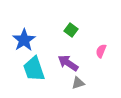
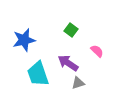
blue star: rotated 20 degrees clockwise
pink semicircle: moved 4 px left; rotated 112 degrees clockwise
cyan trapezoid: moved 4 px right, 5 px down
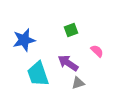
green square: rotated 32 degrees clockwise
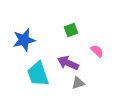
purple arrow: rotated 10 degrees counterclockwise
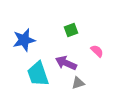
purple arrow: moved 2 px left
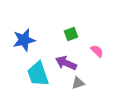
green square: moved 4 px down
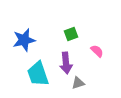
purple arrow: rotated 120 degrees counterclockwise
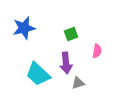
blue star: moved 12 px up
pink semicircle: rotated 56 degrees clockwise
cyan trapezoid: rotated 28 degrees counterclockwise
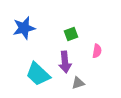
purple arrow: moved 1 px left, 1 px up
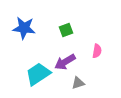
blue star: rotated 20 degrees clockwise
green square: moved 5 px left, 4 px up
purple arrow: rotated 65 degrees clockwise
cyan trapezoid: rotated 104 degrees clockwise
